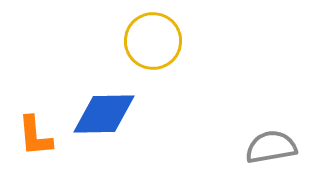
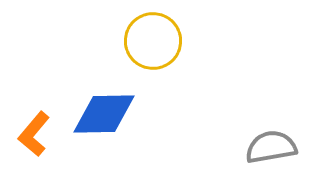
orange L-shape: moved 1 px left, 2 px up; rotated 45 degrees clockwise
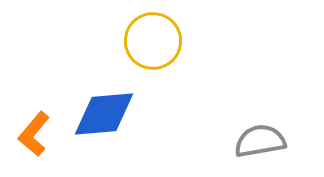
blue diamond: rotated 4 degrees counterclockwise
gray semicircle: moved 11 px left, 6 px up
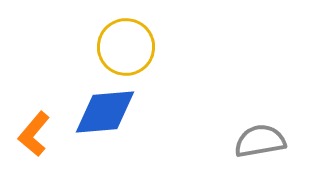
yellow circle: moved 27 px left, 6 px down
blue diamond: moved 1 px right, 2 px up
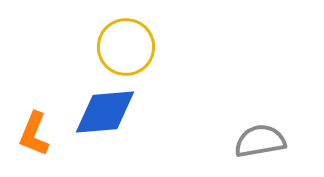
orange L-shape: rotated 18 degrees counterclockwise
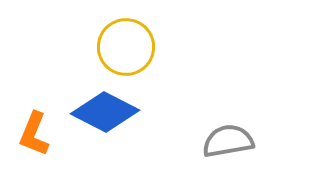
blue diamond: rotated 32 degrees clockwise
gray semicircle: moved 32 px left
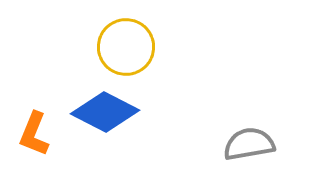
gray semicircle: moved 21 px right, 3 px down
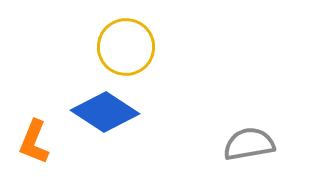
blue diamond: rotated 6 degrees clockwise
orange L-shape: moved 8 px down
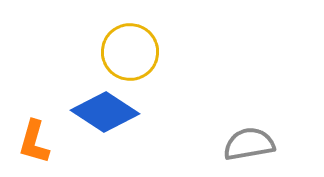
yellow circle: moved 4 px right, 5 px down
orange L-shape: rotated 6 degrees counterclockwise
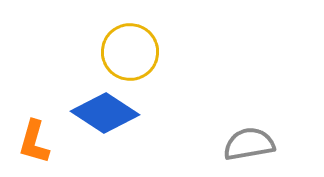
blue diamond: moved 1 px down
